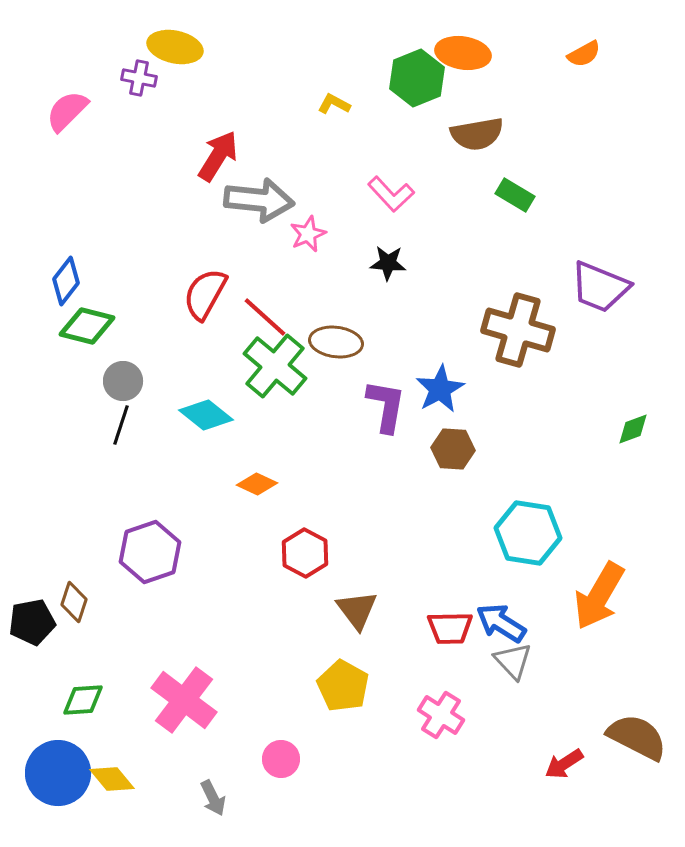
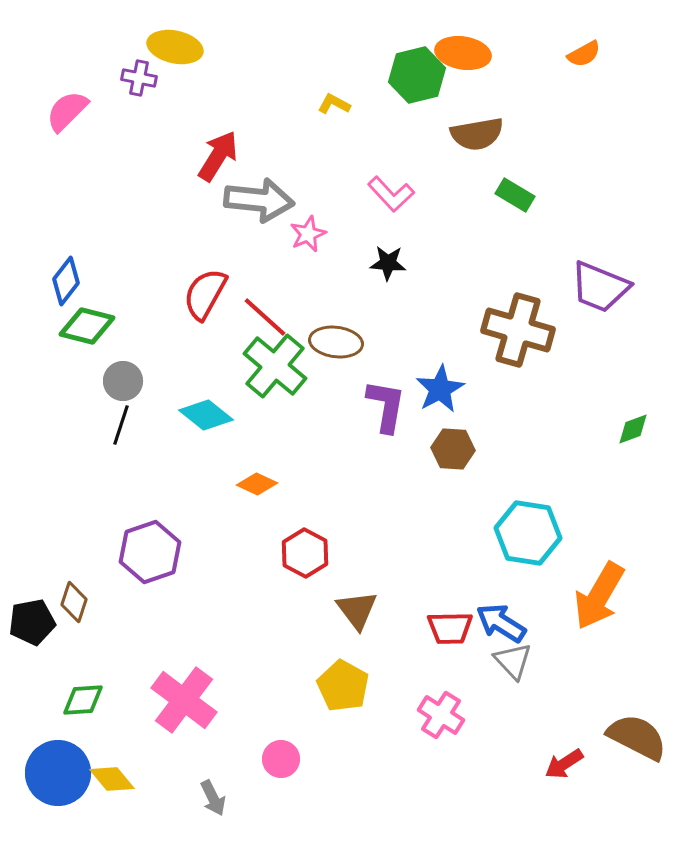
green hexagon at (417, 78): moved 3 px up; rotated 8 degrees clockwise
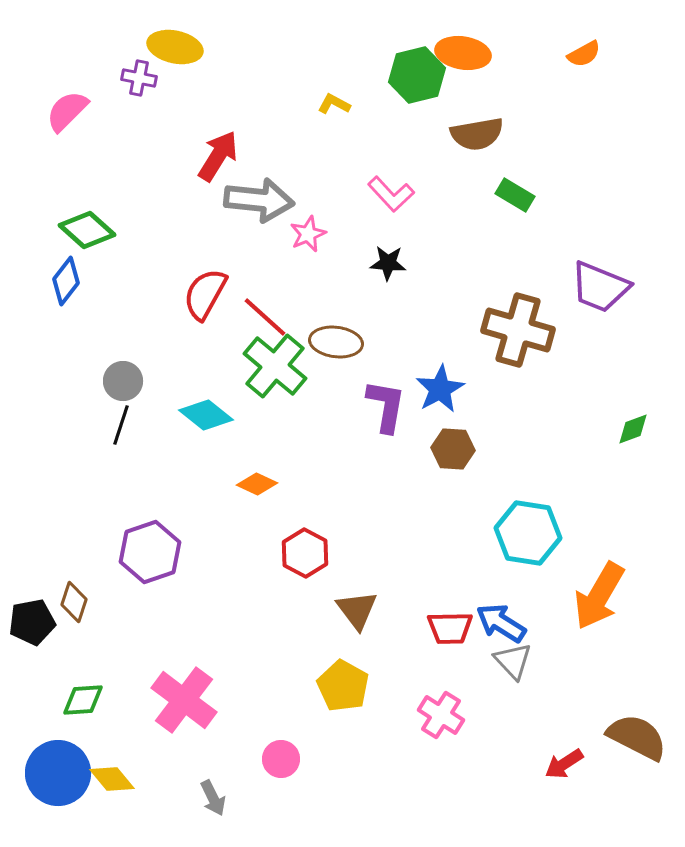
green diamond at (87, 326): moved 96 px up; rotated 28 degrees clockwise
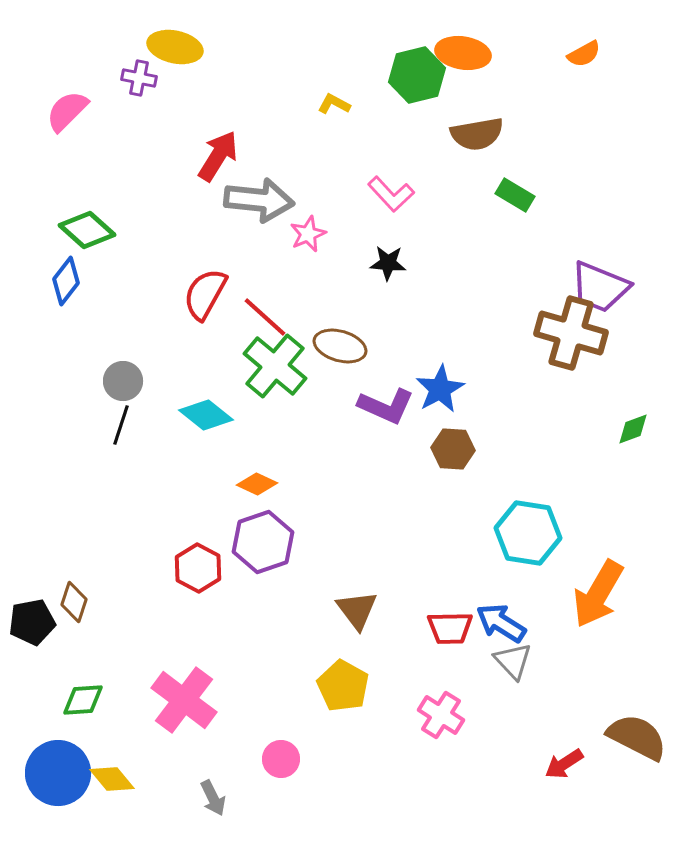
brown cross at (518, 330): moved 53 px right, 3 px down
brown ellipse at (336, 342): moved 4 px right, 4 px down; rotated 9 degrees clockwise
purple L-shape at (386, 406): rotated 104 degrees clockwise
purple hexagon at (150, 552): moved 113 px right, 10 px up
red hexagon at (305, 553): moved 107 px left, 15 px down
orange arrow at (599, 596): moved 1 px left, 2 px up
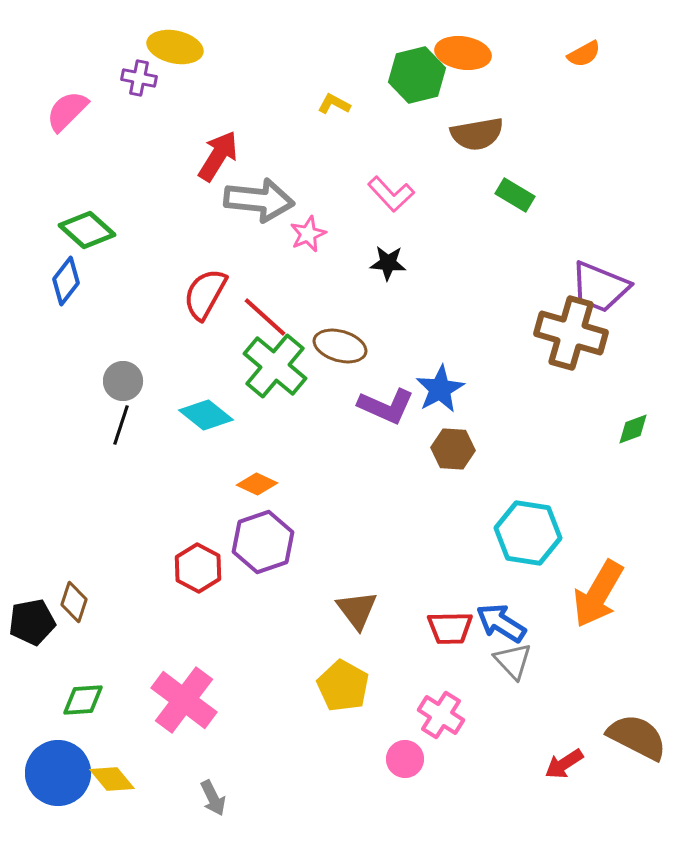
pink circle at (281, 759): moved 124 px right
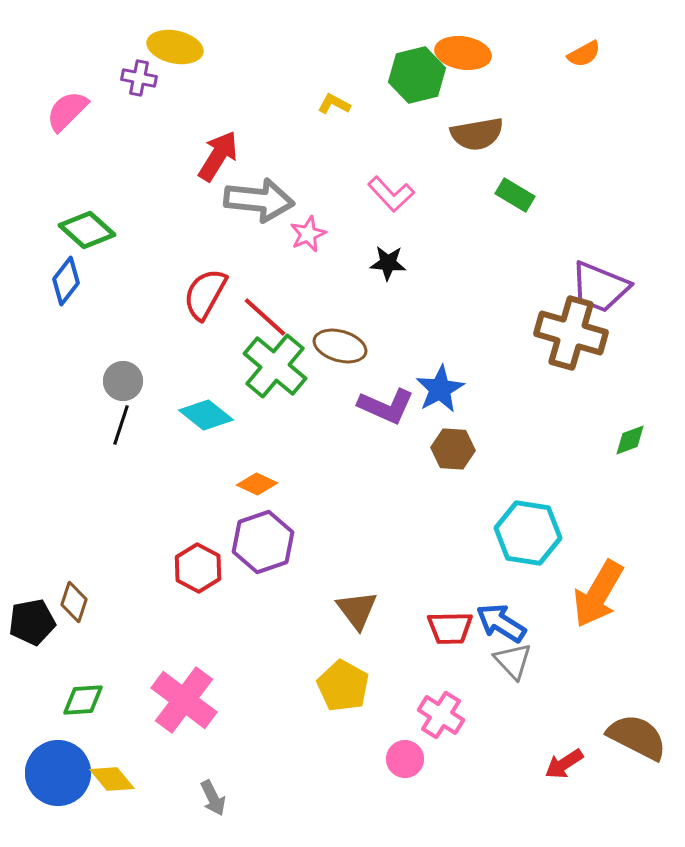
green diamond at (633, 429): moved 3 px left, 11 px down
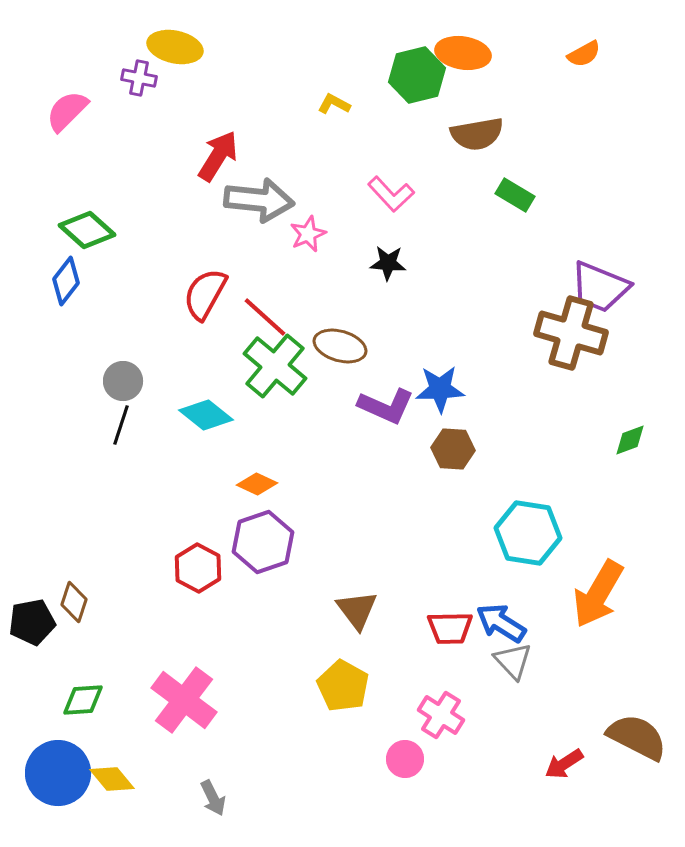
blue star at (440, 389): rotated 27 degrees clockwise
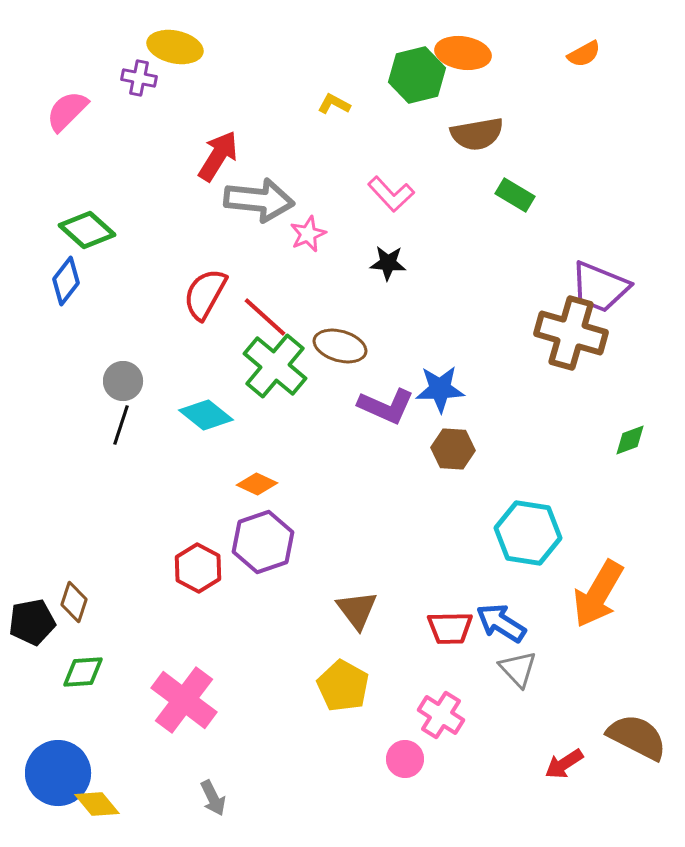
gray triangle at (513, 661): moved 5 px right, 8 px down
green diamond at (83, 700): moved 28 px up
yellow diamond at (112, 779): moved 15 px left, 25 px down
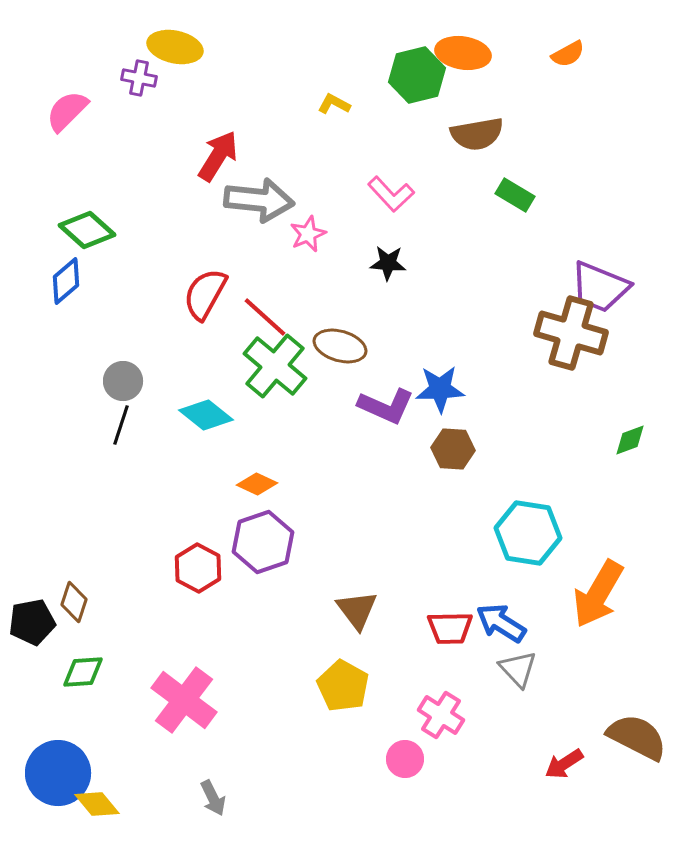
orange semicircle at (584, 54): moved 16 px left
blue diamond at (66, 281): rotated 12 degrees clockwise
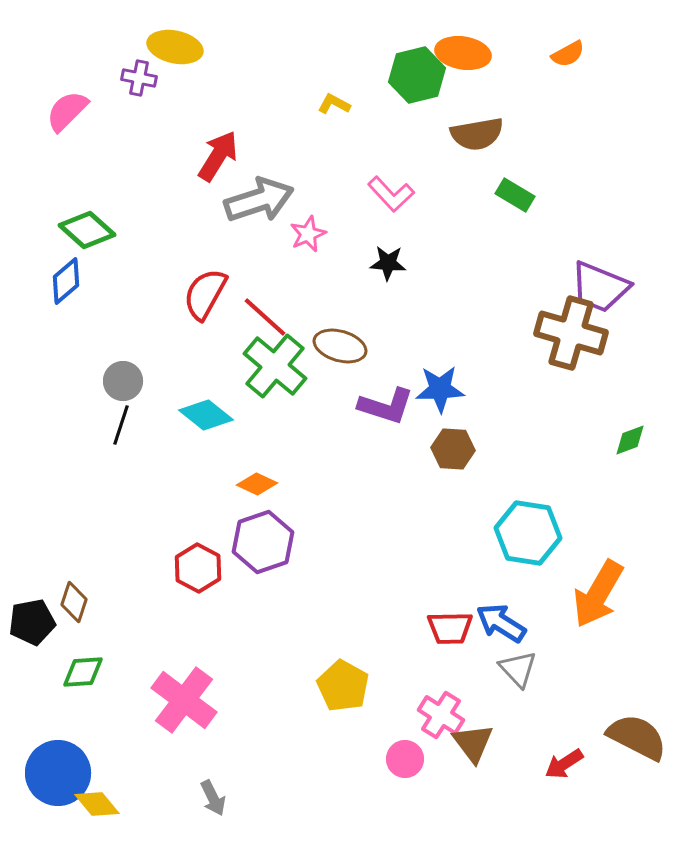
gray arrow at (259, 200): rotated 24 degrees counterclockwise
purple L-shape at (386, 406): rotated 6 degrees counterclockwise
brown triangle at (357, 610): moved 116 px right, 133 px down
